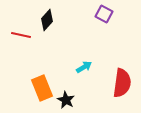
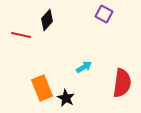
black star: moved 2 px up
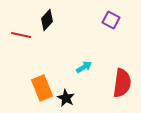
purple square: moved 7 px right, 6 px down
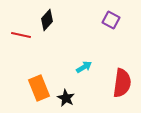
orange rectangle: moved 3 px left
